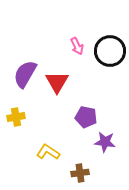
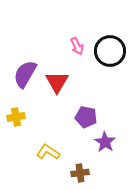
purple star: rotated 25 degrees clockwise
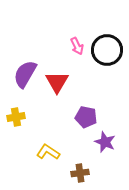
black circle: moved 3 px left, 1 px up
purple star: rotated 10 degrees counterclockwise
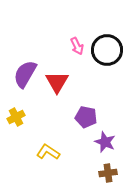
yellow cross: rotated 18 degrees counterclockwise
brown cross: moved 28 px right
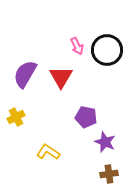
red triangle: moved 4 px right, 5 px up
brown cross: moved 1 px right, 1 px down
